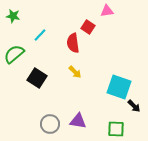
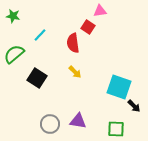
pink triangle: moved 7 px left
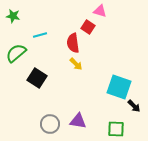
pink triangle: rotated 24 degrees clockwise
cyan line: rotated 32 degrees clockwise
green semicircle: moved 2 px right, 1 px up
yellow arrow: moved 1 px right, 8 px up
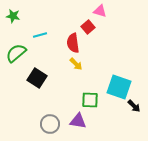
red square: rotated 16 degrees clockwise
green square: moved 26 px left, 29 px up
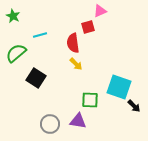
pink triangle: rotated 40 degrees counterclockwise
green star: rotated 16 degrees clockwise
red square: rotated 24 degrees clockwise
black square: moved 1 px left
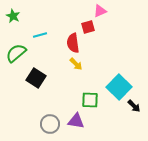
cyan square: rotated 25 degrees clockwise
purple triangle: moved 2 px left
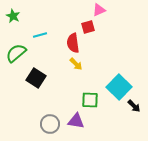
pink triangle: moved 1 px left, 1 px up
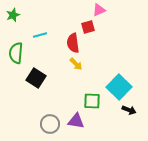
green star: moved 1 px up; rotated 24 degrees clockwise
green semicircle: rotated 45 degrees counterclockwise
green square: moved 2 px right, 1 px down
black arrow: moved 5 px left, 4 px down; rotated 24 degrees counterclockwise
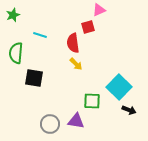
cyan line: rotated 32 degrees clockwise
black square: moved 2 px left; rotated 24 degrees counterclockwise
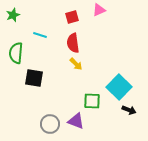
red square: moved 16 px left, 10 px up
purple triangle: rotated 12 degrees clockwise
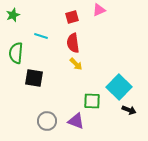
cyan line: moved 1 px right, 1 px down
gray circle: moved 3 px left, 3 px up
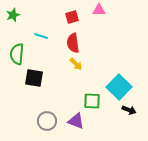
pink triangle: rotated 24 degrees clockwise
green semicircle: moved 1 px right, 1 px down
